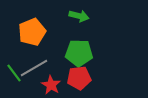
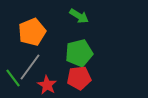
green arrow: rotated 18 degrees clockwise
green pentagon: rotated 16 degrees counterclockwise
gray line: moved 4 px left, 1 px up; rotated 24 degrees counterclockwise
green line: moved 1 px left, 5 px down
red star: moved 4 px left
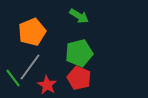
red pentagon: rotated 30 degrees clockwise
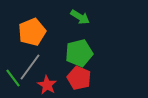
green arrow: moved 1 px right, 1 px down
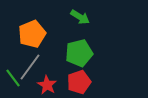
orange pentagon: moved 2 px down
red pentagon: moved 4 px down; rotated 30 degrees clockwise
